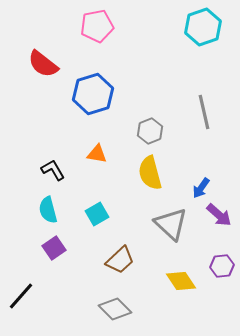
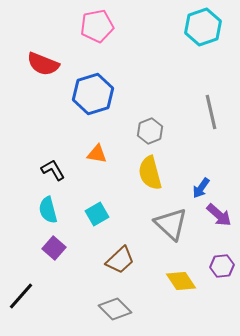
red semicircle: rotated 16 degrees counterclockwise
gray line: moved 7 px right
purple square: rotated 15 degrees counterclockwise
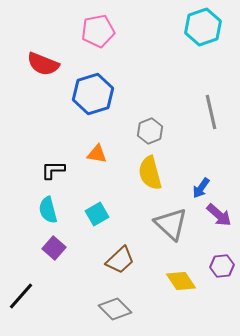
pink pentagon: moved 1 px right, 5 px down
black L-shape: rotated 60 degrees counterclockwise
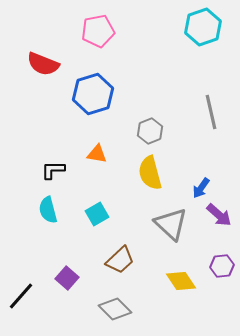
purple square: moved 13 px right, 30 px down
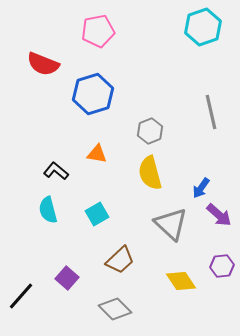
black L-shape: moved 3 px right, 1 px down; rotated 40 degrees clockwise
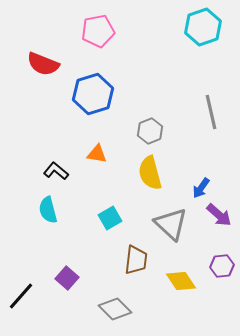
cyan square: moved 13 px right, 4 px down
brown trapezoid: moved 16 px right; rotated 40 degrees counterclockwise
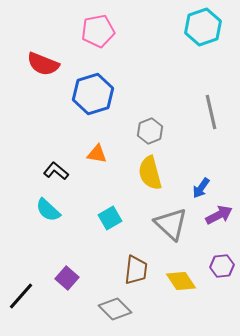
cyan semicircle: rotated 32 degrees counterclockwise
purple arrow: rotated 68 degrees counterclockwise
brown trapezoid: moved 10 px down
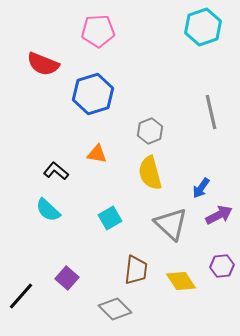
pink pentagon: rotated 8 degrees clockwise
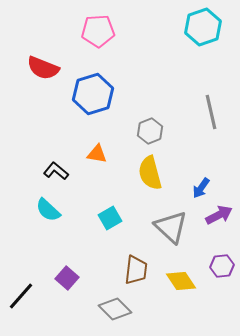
red semicircle: moved 4 px down
gray triangle: moved 3 px down
